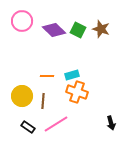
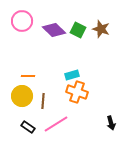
orange line: moved 19 px left
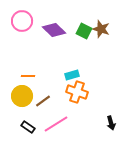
green square: moved 6 px right, 1 px down
brown line: rotated 49 degrees clockwise
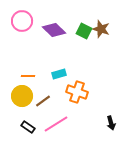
cyan rectangle: moved 13 px left, 1 px up
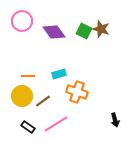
purple diamond: moved 2 px down; rotated 10 degrees clockwise
black arrow: moved 4 px right, 3 px up
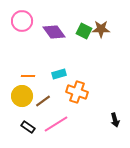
brown star: rotated 18 degrees counterclockwise
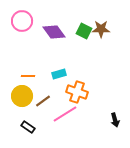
pink line: moved 9 px right, 10 px up
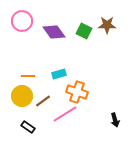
brown star: moved 6 px right, 4 px up
